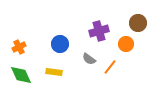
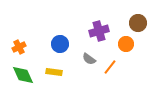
green diamond: moved 2 px right
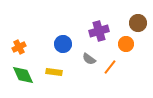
blue circle: moved 3 px right
